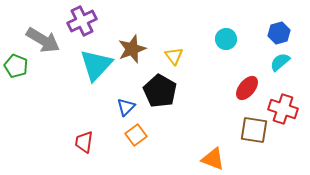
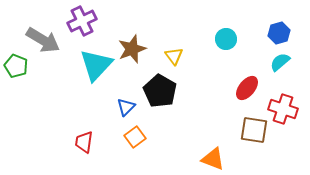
orange square: moved 1 px left, 2 px down
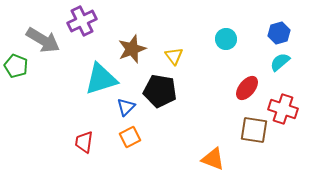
cyan triangle: moved 5 px right, 14 px down; rotated 30 degrees clockwise
black pentagon: rotated 20 degrees counterclockwise
orange square: moved 5 px left; rotated 10 degrees clockwise
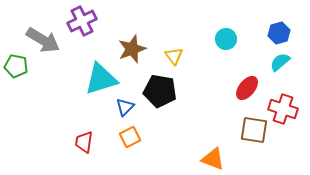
green pentagon: rotated 10 degrees counterclockwise
blue triangle: moved 1 px left
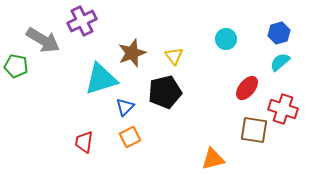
brown star: moved 4 px down
black pentagon: moved 5 px right, 1 px down; rotated 24 degrees counterclockwise
orange triangle: rotated 35 degrees counterclockwise
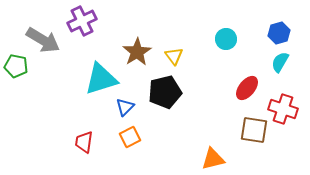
brown star: moved 5 px right, 1 px up; rotated 12 degrees counterclockwise
cyan semicircle: rotated 20 degrees counterclockwise
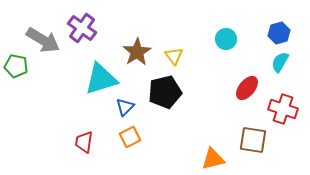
purple cross: moved 7 px down; rotated 28 degrees counterclockwise
brown square: moved 1 px left, 10 px down
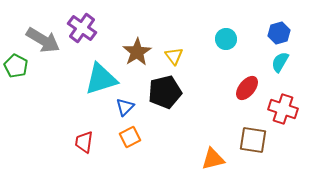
green pentagon: rotated 15 degrees clockwise
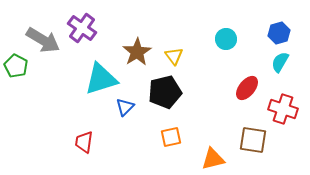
orange square: moved 41 px right; rotated 15 degrees clockwise
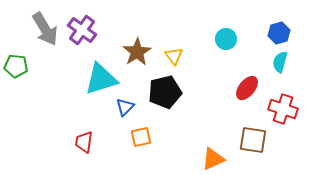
purple cross: moved 2 px down
gray arrow: moved 2 px right, 11 px up; rotated 28 degrees clockwise
cyan semicircle: rotated 15 degrees counterclockwise
green pentagon: rotated 20 degrees counterclockwise
orange square: moved 30 px left
orange triangle: rotated 10 degrees counterclockwise
